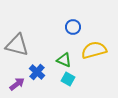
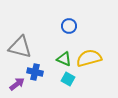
blue circle: moved 4 px left, 1 px up
gray triangle: moved 3 px right, 2 px down
yellow semicircle: moved 5 px left, 8 px down
green triangle: moved 1 px up
blue cross: moved 2 px left; rotated 28 degrees counterclockwise
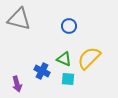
gray triangle: moved 1 px left, 28 px up
yellow semicircle: rotated 30 degrees counterclockwise
blue cross: moved 7 px right, 1 px up; rotated 14 degrees clockwise
cyan square: rotated 24 degrees counterclockwise
purple arrow: rotated 112 degrees clockwise
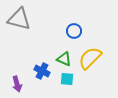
blue circle: moved 5 px right, 5 px down
yellow semicircle: moved 1 px right
cyan square: moved 1 px left
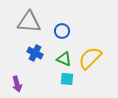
gray triangle: moved 10 px right, 3 px down; rotated 10 degrees counterclockwise
blue circle: moved 12 px left
blue cross: moved 7 px left, 18 px up
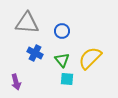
gray triangle: moved 2 px left, 1 px down
green triangle: moved 2 px left, 1 px down; rotated 28 degrees clockwise
purple arrow: moved 1 px left, 2 px up
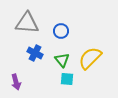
blue circle: moved 1 px left
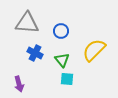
yellow semicircle: moved 4 px right, 8 px up
purple arrow: moved 3 px right, 2 px down
